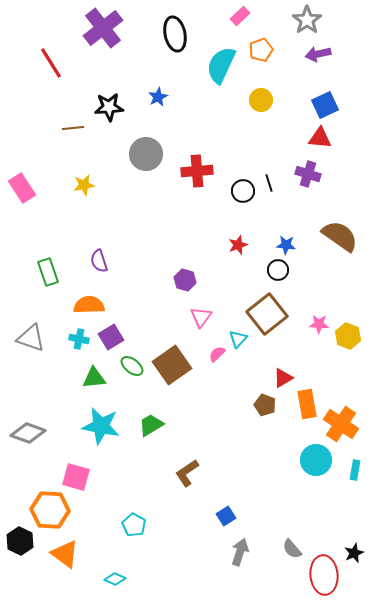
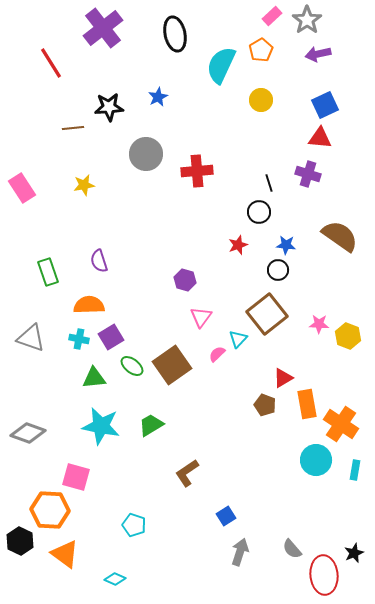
pink rectangle at (240, 16): moved 32 px right
orange pentagon at (261, 50): rotated 10 degrees counterclockwise
black circle at (243, 191): moved 16 px right, 21 px down
cyan pentagon at (134, 525): rotated 10 degrees counterclockwise
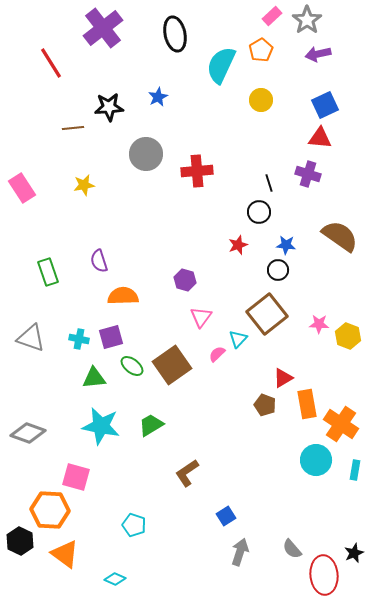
orange semicircle at (89, 305): moved 34 px right, 9 px up
purple square at (111, 337): rotated 15 degrees clockwise
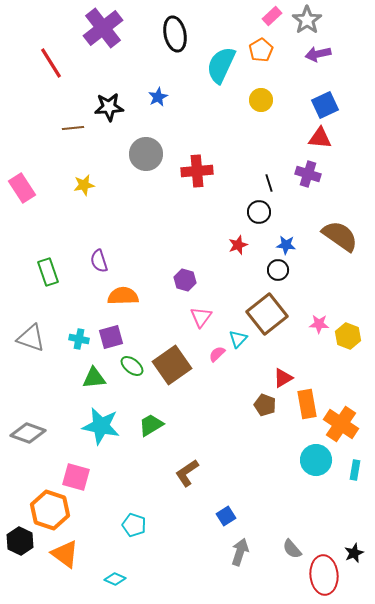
orange hexagon at (50, 510): rotated 15 degrees clockwise
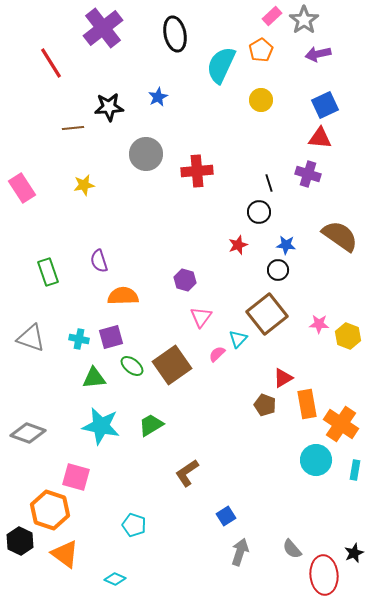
gray star at (307, 20): moved 3 px left
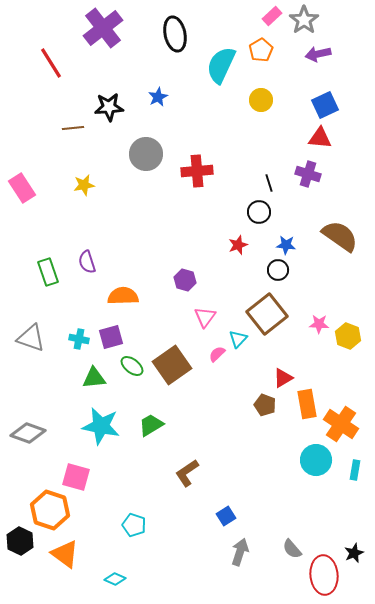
purple semicircle at (99, 261): moved 12 px left, 1 px down
pink triangle at (201, 317): moved 4 px right
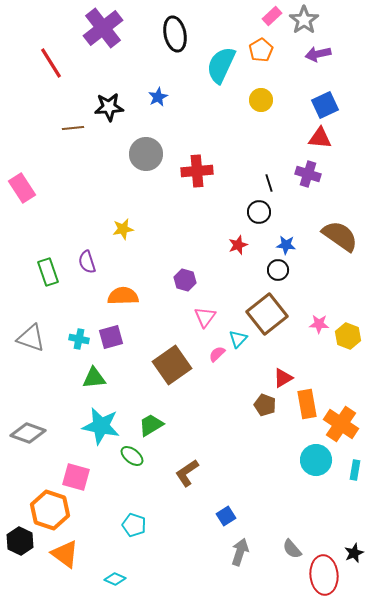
yellow star at (84, 185): moved 39 px right, 44 px down
green ellipse at (132, 366): moved 90 px down
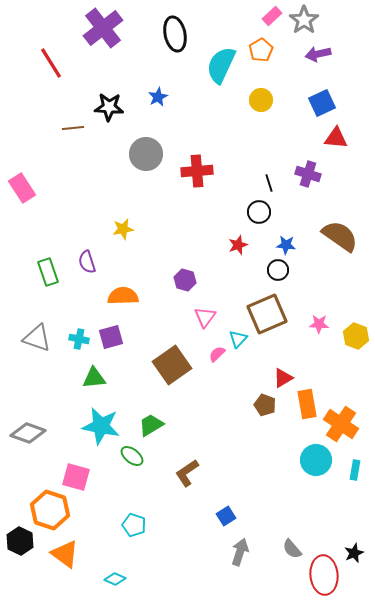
blue square at (325, 105): moved 3 px left, 2 px up
black star at (109, 107): rotated 8 degrees clockwise
red triangle at (320, 138): moved 16 px right
brown square at (267, 314): rotated 15 degrees clockwise
yellow hexagon at (348, 336): moved 8 px right
gray triangle at (31, 338): moved 6 px right
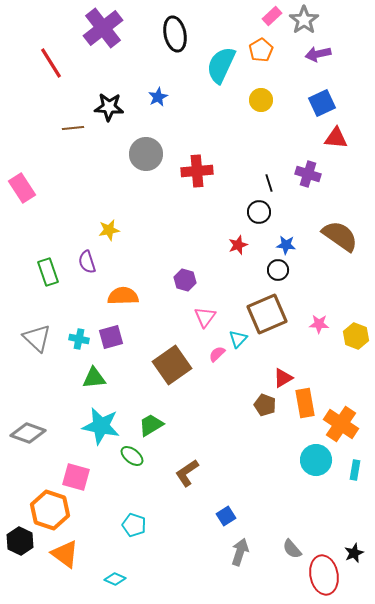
yellow star at (123, 229): moved 14 px left, 1 px down
gray triangle at (37, 338): rotated 24 degrees clockwise
orange rectangle at (307, 404): moved 2 px left, 1 px up
red ellipse at (324, 575): rotated 6 degrees counterclockwise
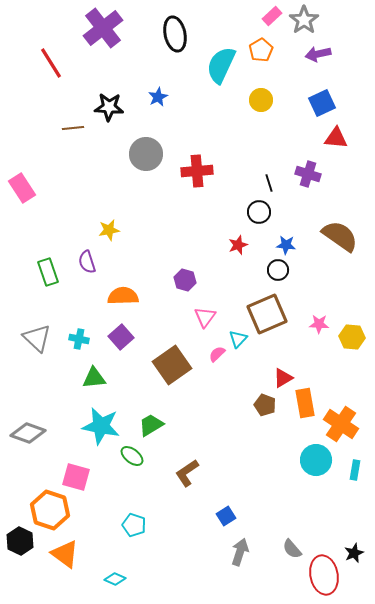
yellow hexagon at (356, 336): moved 4 px left, 1 px down; rotated 15 degrees counterclockwise
purple square at (111, 337): moved 10 px right; rotated 25 degrees counterclockwise
